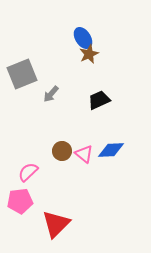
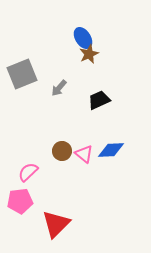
gray arrow: moved 8 px right, 6 px up
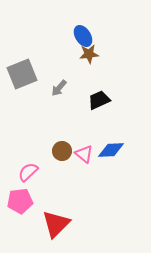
blue ellipse: moved 2 px up
brown star: rotated 18 degrees clockwise
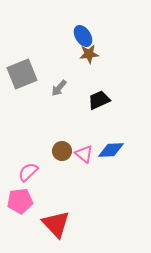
red triangle: rotated 28 degrees counterclockwise
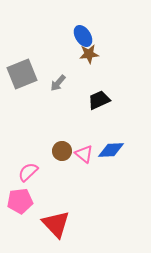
gray arrow: moved 1 px left, 5 px up
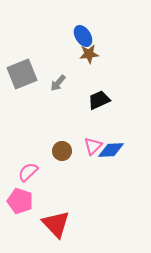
pink triangle: moved 9 px right, 8 px up; rotated 36 degrees clockwise
pink pentagon: rotated 25 degrees clockwise
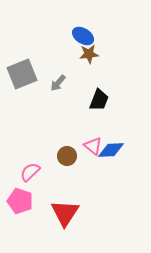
blue ellipse: rotated 25 degrees counterclockwise
black trapezoid: rotated 135 degrees clockwise
pink triangle: rotated 36 degrees counterclockwise
brown circle: moved 5 px right, 5 px down
pink semicircle: moved 2 px right
red triangle: moved 9 px right, 11 px up; rotated 16 degrees clockwise
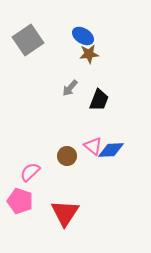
gray square: moved 6 px right, 34 px up; rotated 12 degrees counterclockwise
gray arrow: moved 12 px right, 5 px down
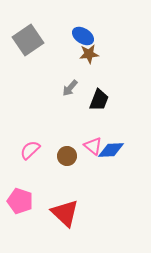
pink semicircle: moved 22 px up
red triangle: rotated 20 degrees counterclockwise
